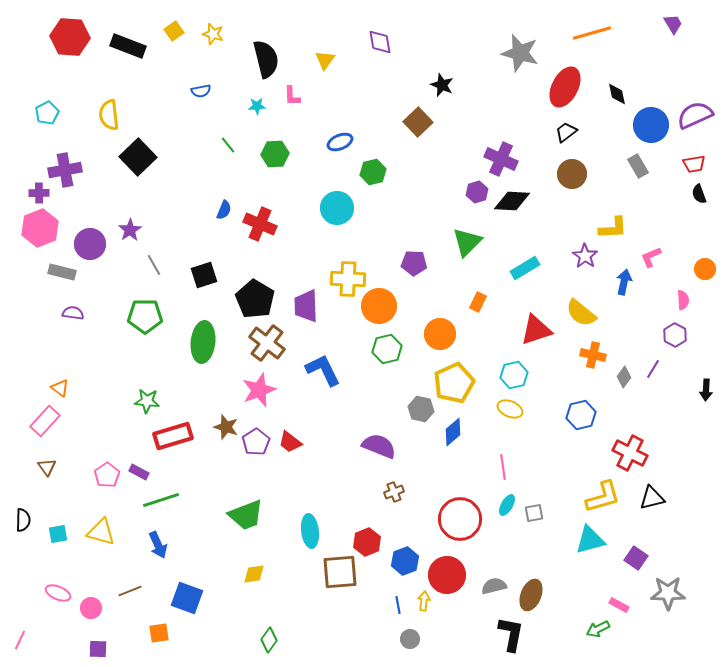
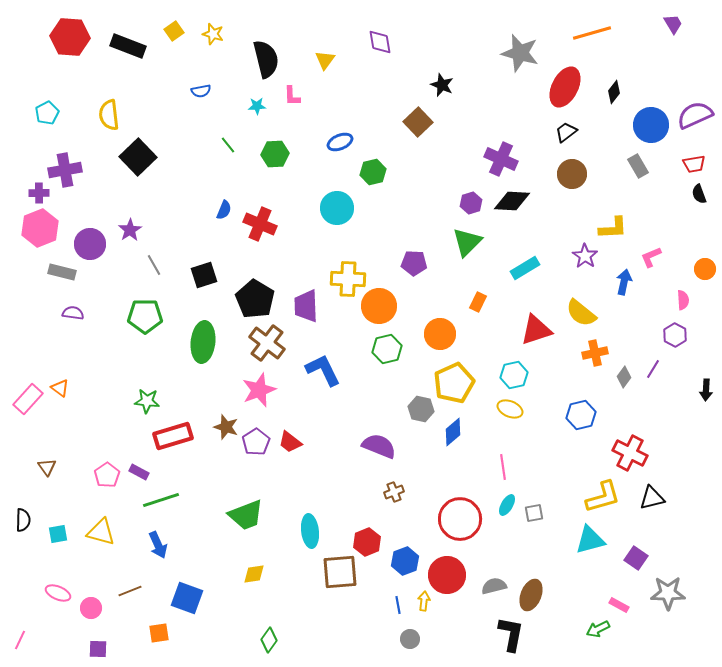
black diamond at (617, 94): moved 3 px left, 2 px up; rotated 50 degrees clockwise
purple hexagon at (477, 192): moved 6 px left, 11 px down
orange cross at (593, 355): moved 2 px right, 2 px up; rotated 25 degrees counterclockwise
pink rectangle at (45, 421): moved 17 px left, 22 px up
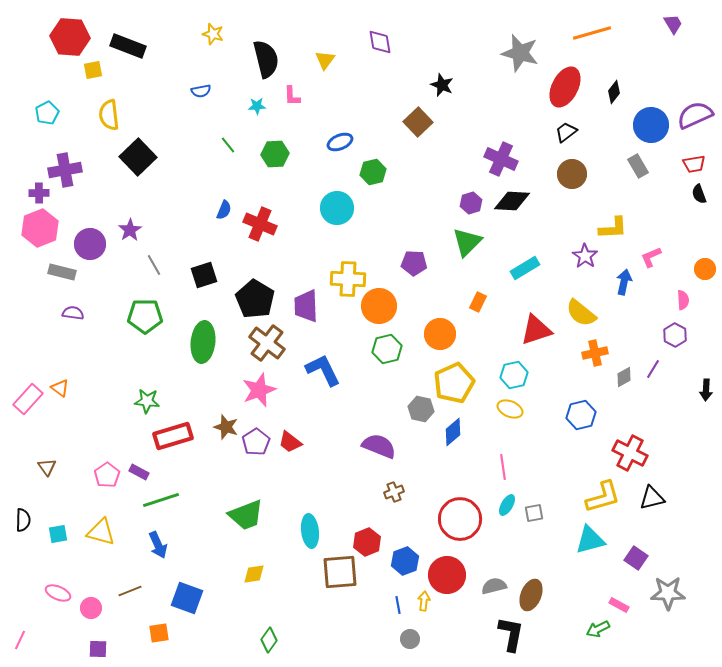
yellow square at (174, 31): moved 81 px left, 39 px down; rotated 24 degrees clockwise
gray diamond at (624, 377): rotated 25 degrees clockwise
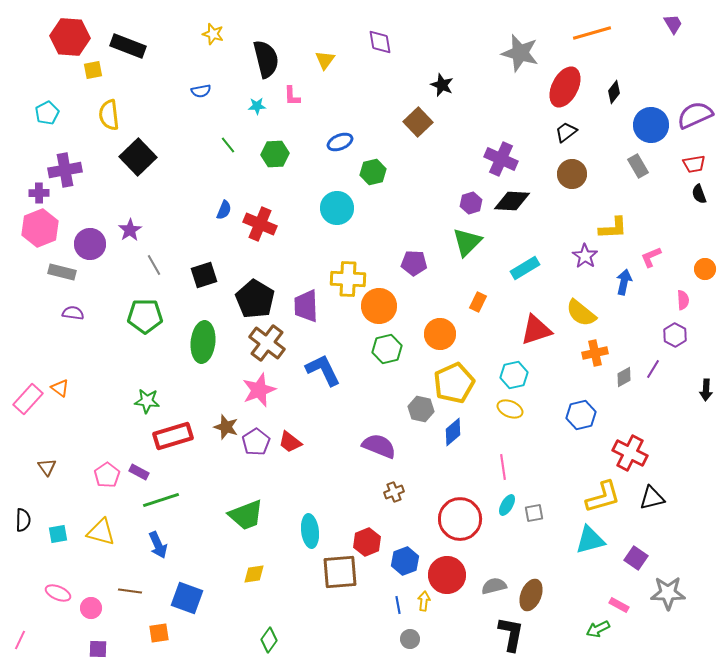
brown line at (130, 591): rotated 30 degrees clockwise
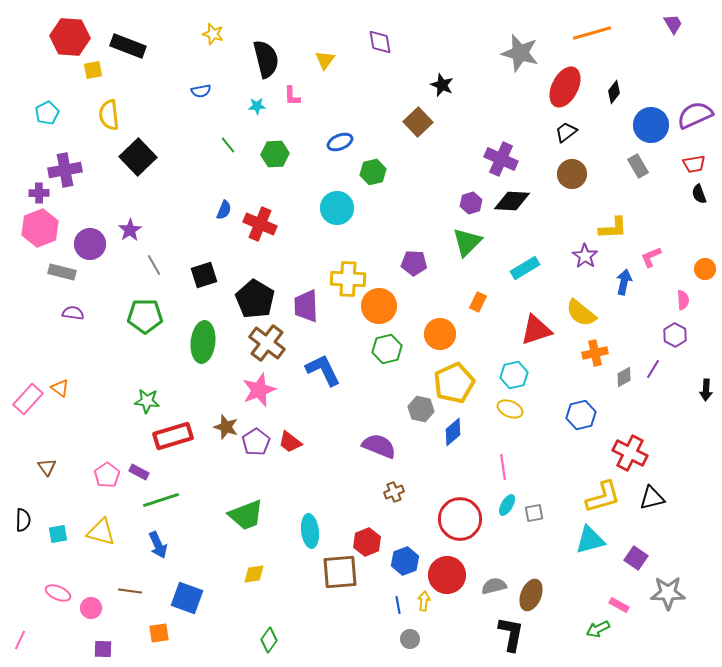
purple square at (98, 649): moved 5 px right
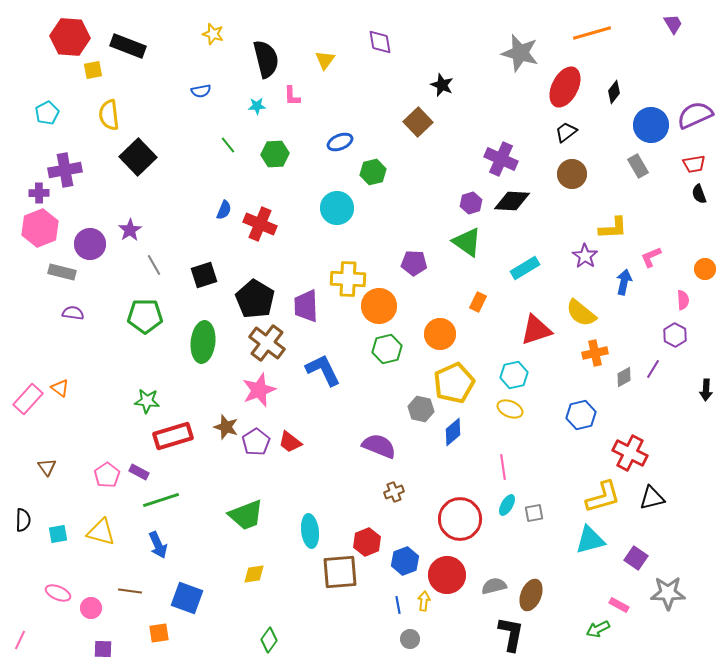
green triangle at (467, 242): rotated 40 degrees counterclockwise
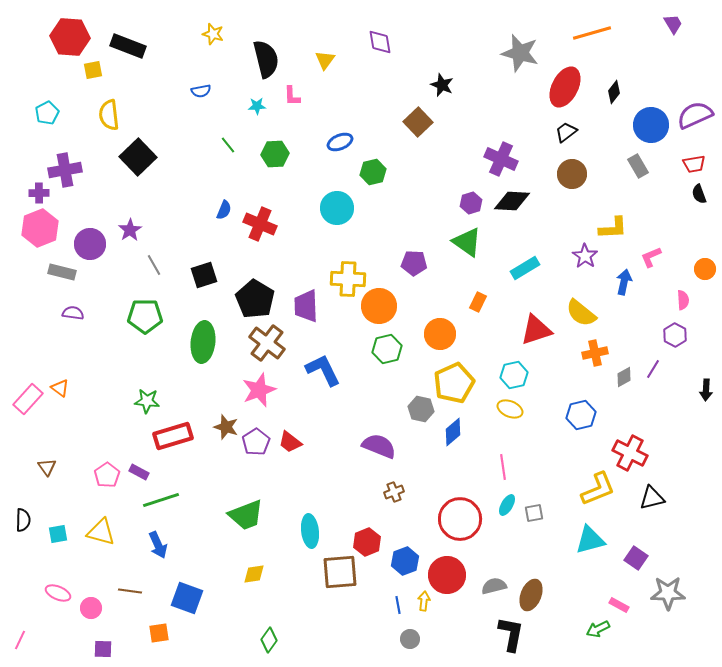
yellow L-shape at (603, 497): moved 5 px left, 8 px up; rotated 6 degrees counterclockwise
